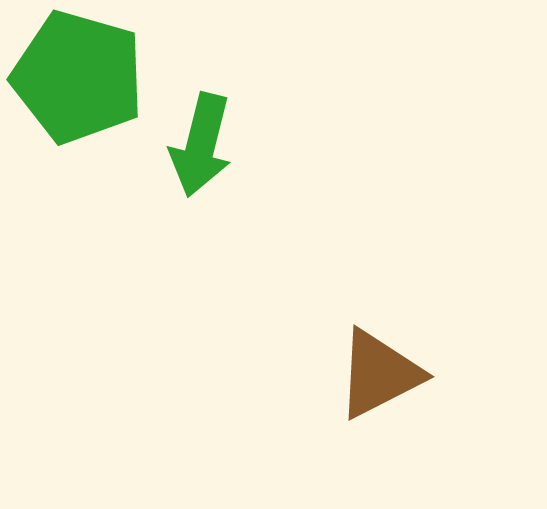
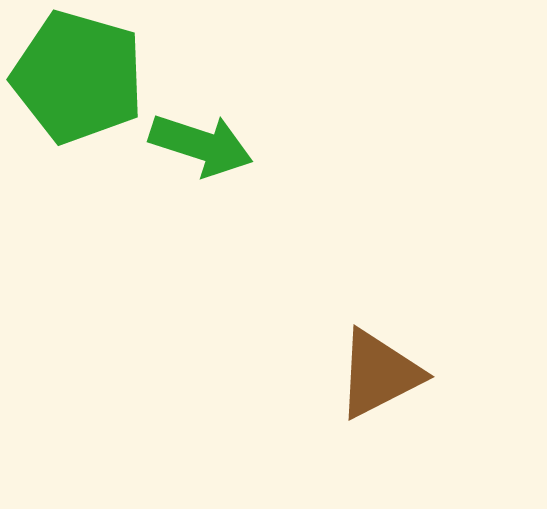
green arrow: rotated 86 degrees counterclockwise
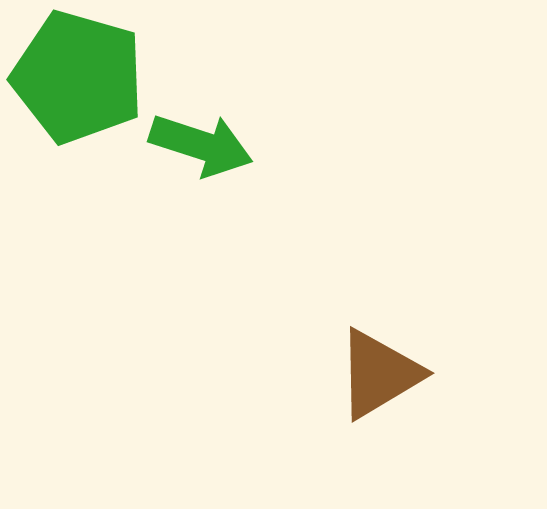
brown triangle: rotated 4 degrees counterclockwise
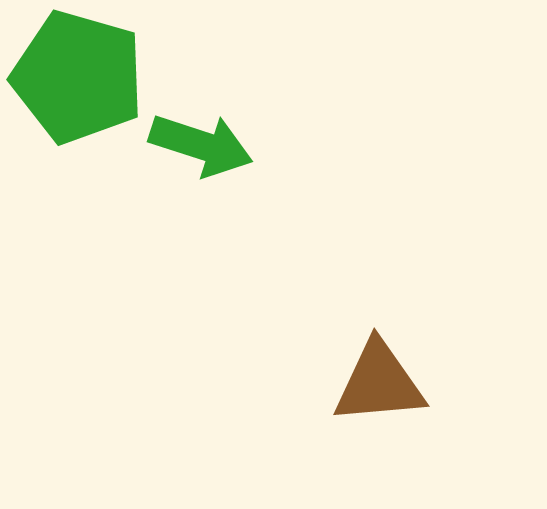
brown triangle: moved 9 px down; rotated 26 degrees clockwise
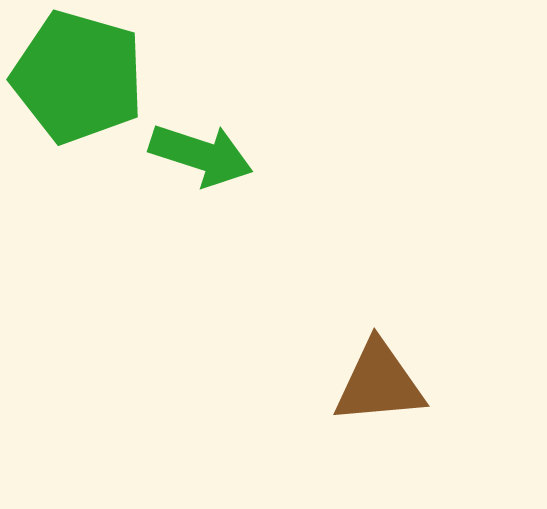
green arrow: moved 10 px down
